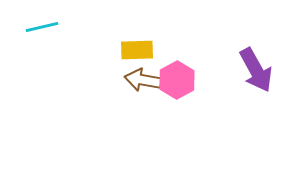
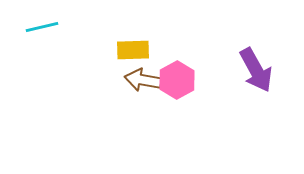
yellow rectangle: moved 4 px left
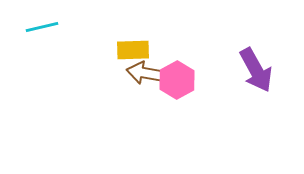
brown arrow: moved 2 px right, 7 px up
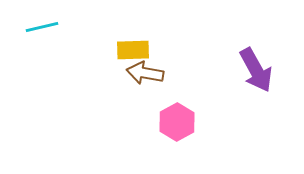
pink hexagon: moved 42 px down
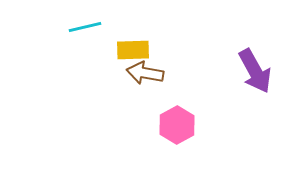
cyan line: moved 43 px right
purple arrow: moved 1 px left, 1 px down
pink hexagon: moved 3 px down
